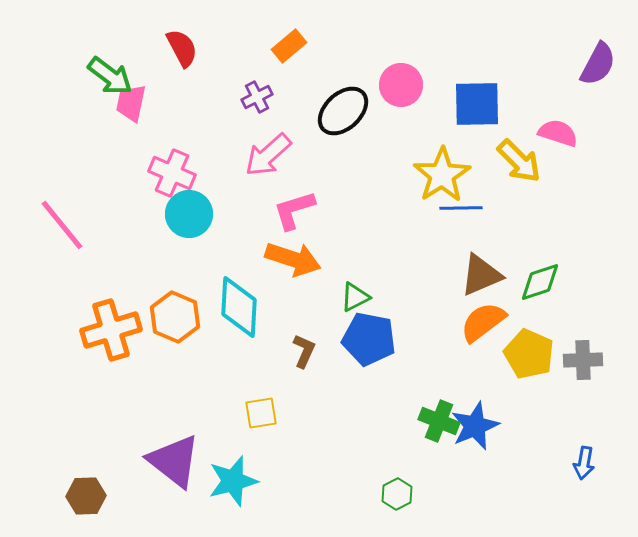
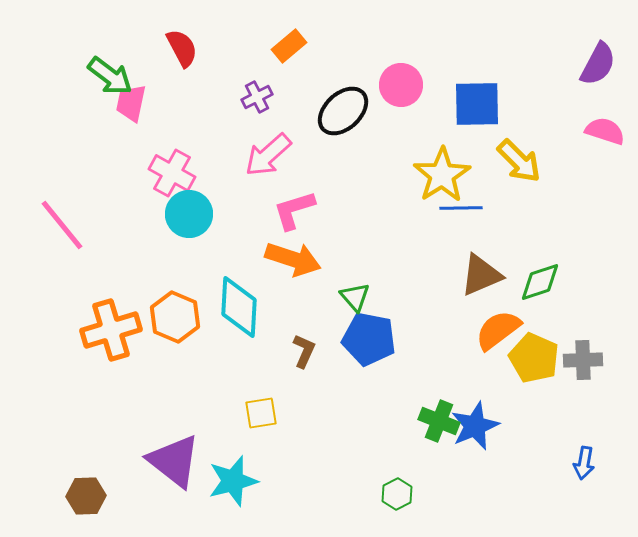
pink semicircle: moved 47 px right, 2 px up
pink cross: rotated 6 degrees clockwise
green triangle: rotated 44 degrees counterclockwise
orange semicircle: moved 15 px right, 8 px down
yellow pentagon: moved 5 px right, 4 px down
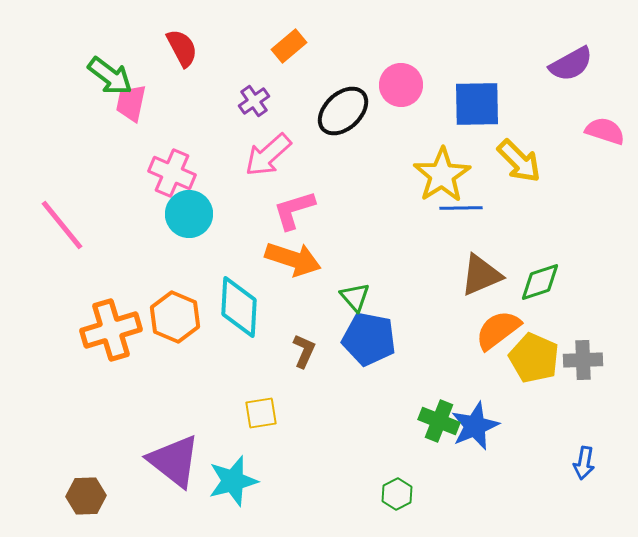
purple semicircle: moved 27 px left; rotated 33 degrees clockwise
purple cross: moved 3 px left, 4 px down; rotated 8 degrees counterclockwise
pink cross: rotated 6 degrees counterclockwise
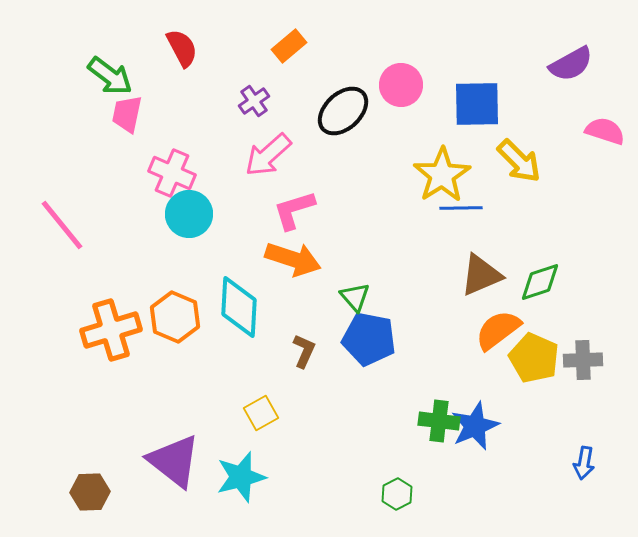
pink trapezoid: moved 4 px left, 11 px down
yellow square: rotated 20 degrees counterclockwise
green cross: rotated 15 degrees counterclockwise
cyan star: moved 8 px right, 4 px up
brown hexagon: moved 4 px right, 4 px up
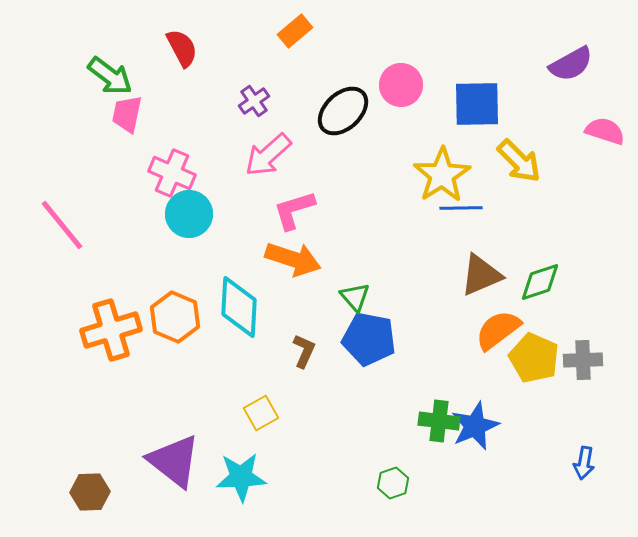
orange rectangle: moved 6 px right, 15 px up
cyan star: rotated 12 degrees clockwise
green hexagon: moved 4 px left, 11 px up; rotated 8 degrees clockwise
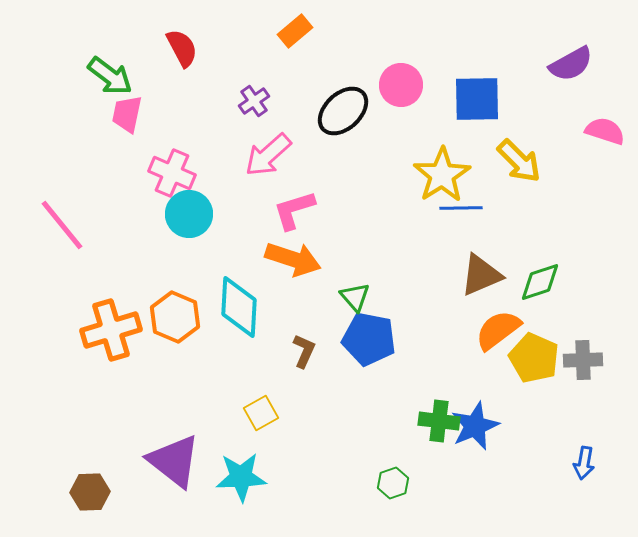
blue square: moved 5 px up
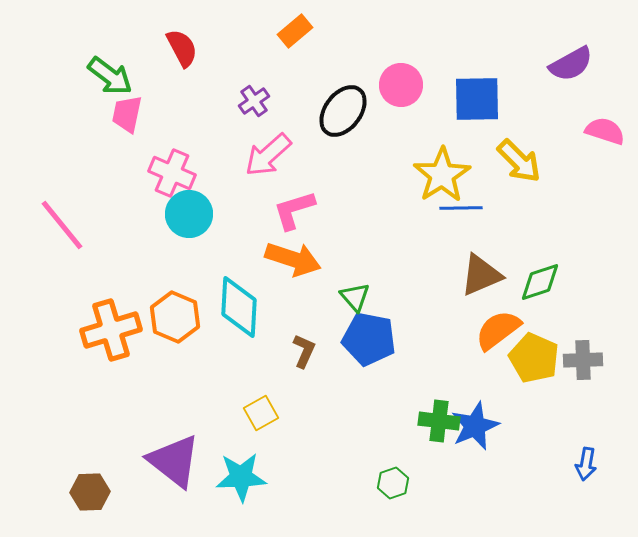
black ellipse: rotated 10 degrees counterclockwise
blue arrow: moved 2 px right, 1 px down
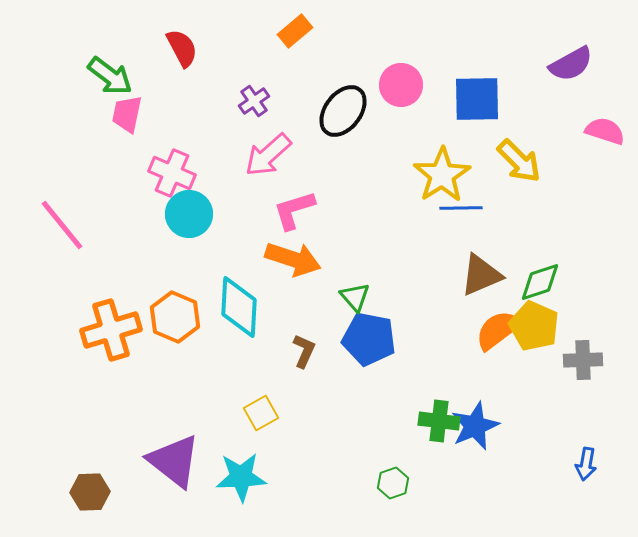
yellow pentagon: moved 32 px up
